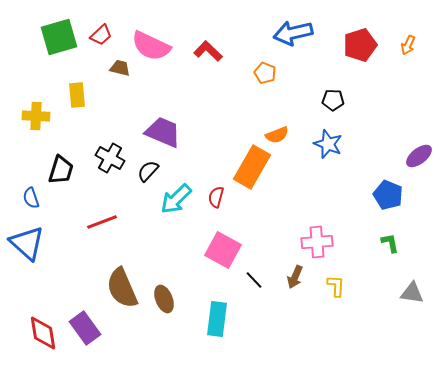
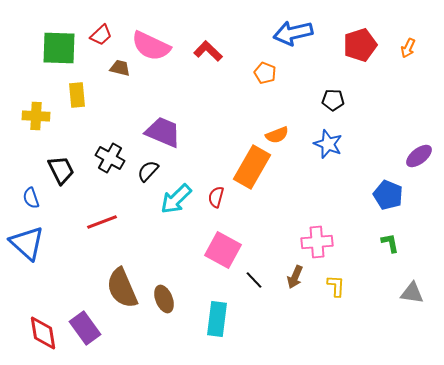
green square: moved 11 px down; rotated 18 degrees clockwise
orange arrow: moved 3 px down
black trapezoid: rotated 44 degrees counterclockwise
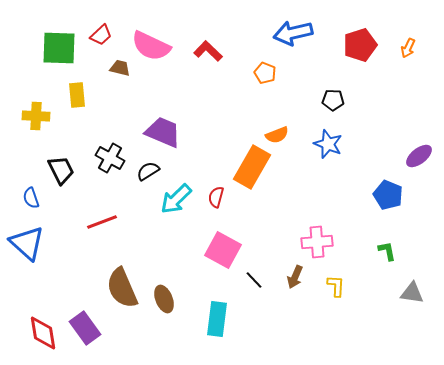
black semicircle: rotated 15 degrees clockwise
green L-shape: moved 3 px left, 8 px down
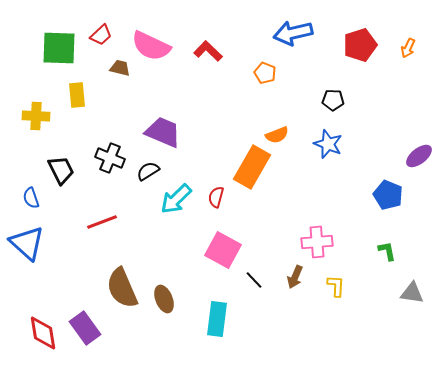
black cross: rotated 8 degrees counterclockwise
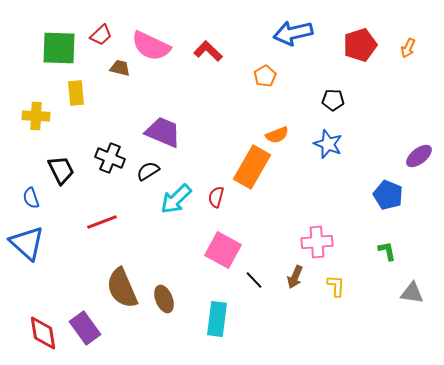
orange pentagon: moved 3 px down; rotated 20 degrees clockwise
yellow rectangle: moved 1 px left, 2 px up
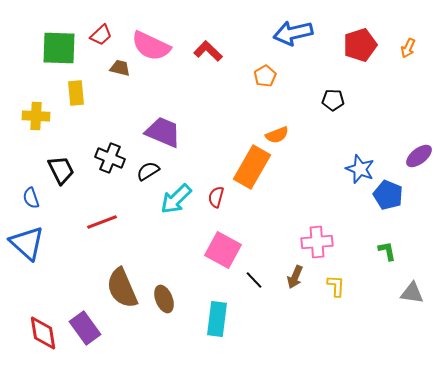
blue star: moved 32 px right, 25 px down
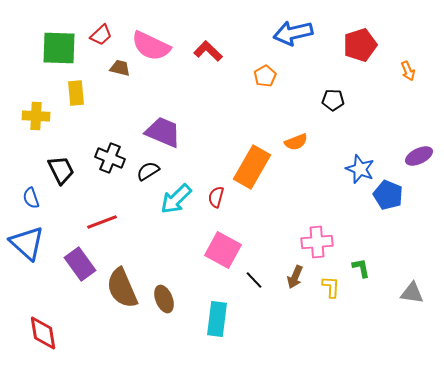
orange arrow: moved 23 px down; rotated 48 degrees counterclockwise
orange semicircle: moved 19 px right, 7 px down
purple ellipse: rotated 12 degrees clockwise
green L-shape: moved 26 px left, 17 px down
yellow L-shape: moved 5 px left, 1 px down
purple rectangle: moved 5 px left, 64 px up
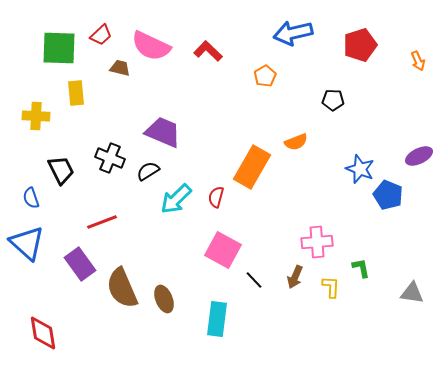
orange arrow: moved 10 px right, 10 px up
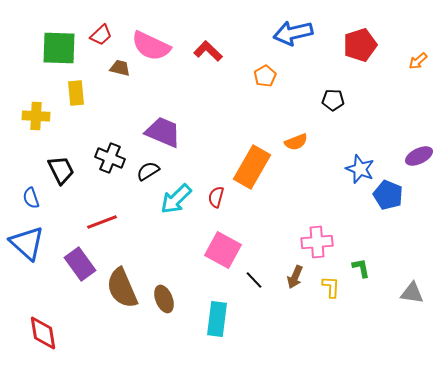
orange arrow: rotated 72 degrees clockwise
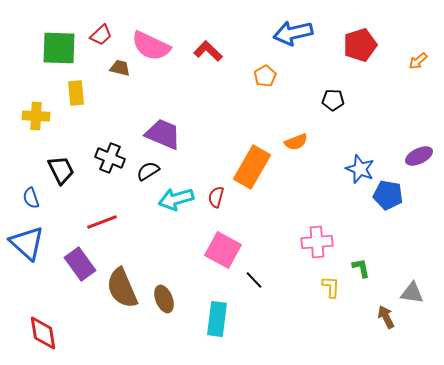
purple trapezoid: moved 2 px down
blue pentagon: rotated 12 degrees counterclockwise
cyan arrow: rotated 28 degrees clockwise
brown arrow: moved 91 px right, 40 px down; rotated 130 degrees clockwise
